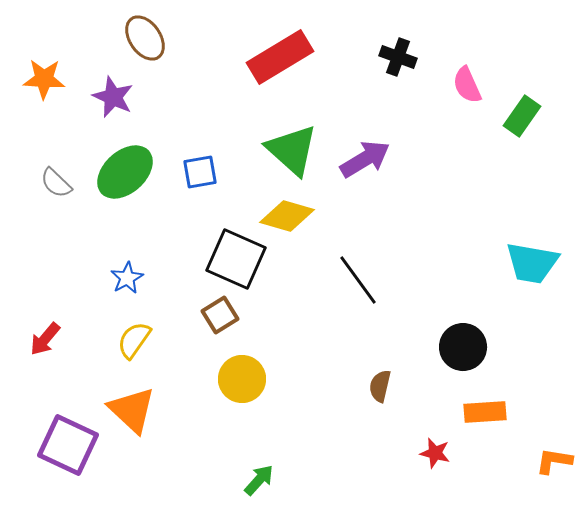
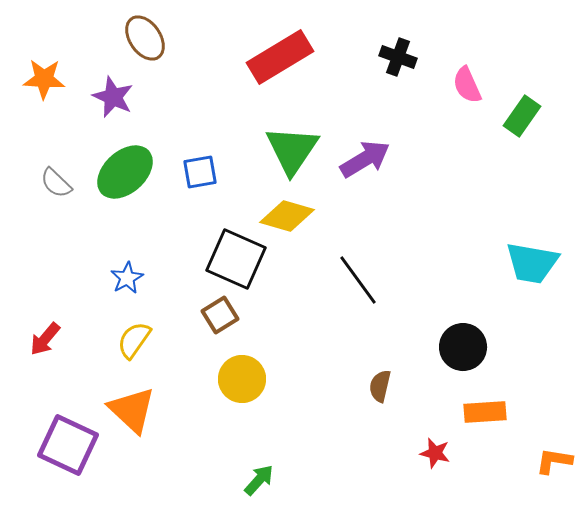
green triangle: rotated 22 degrees clockwise
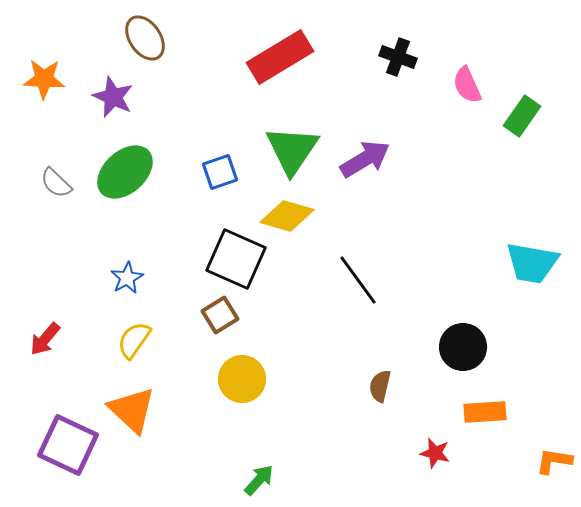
blue square: moved 20 px right; rotated 9 degrees counterclockwise
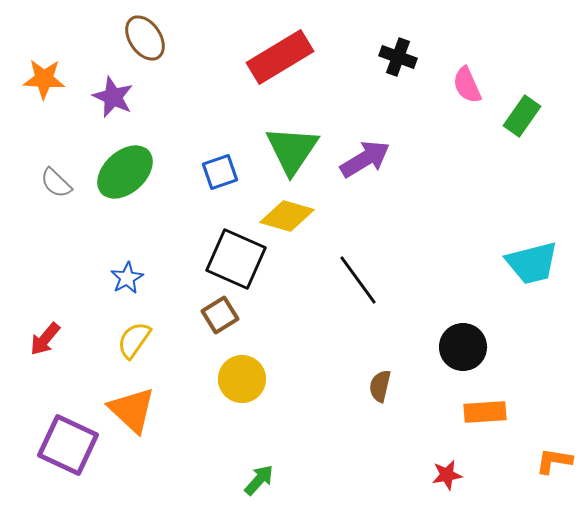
cyan trapezoid: rotated 24 degrees counterclockwise
red star: moved 12 px right, 22 px down; rotated 24 degrees counterclockwise
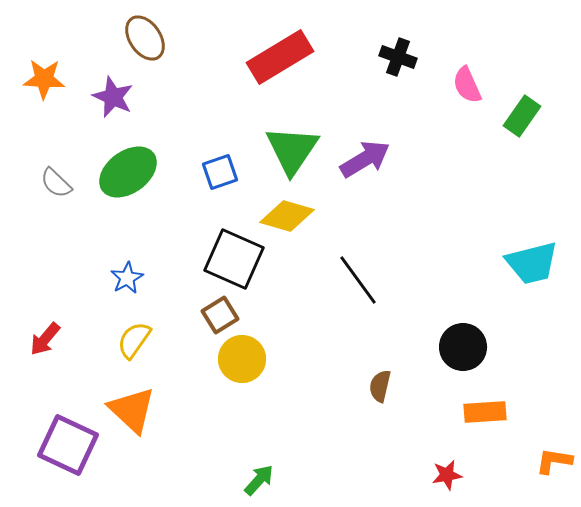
green ellipse: moved 3 px right; rotated 6 degrees clockwise
black square: moved 2 px left
yellow circle: moved 20 px up
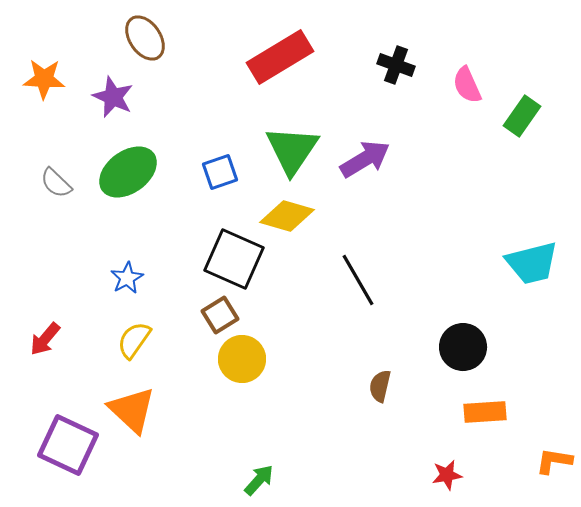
black cross: moved 2 px left, 8 px down
black line: rotated 6 degrees clockwise
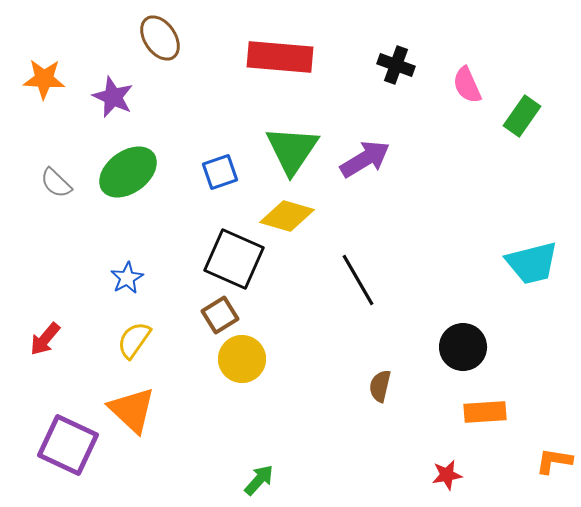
brown ellipse: moved 15 px right
red rectangle: rotated 36 degrees clockwise
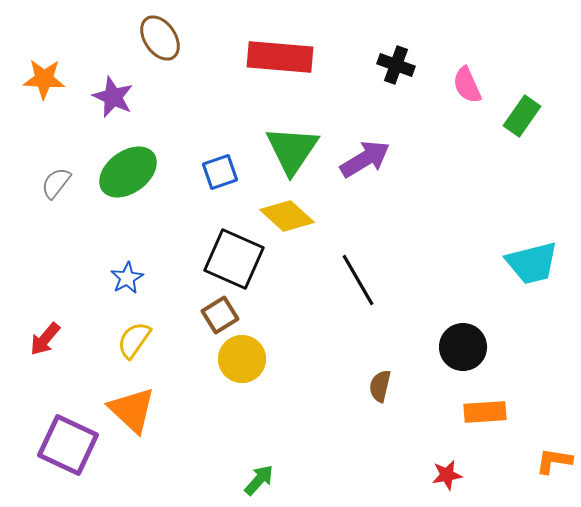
gray semicircle: rotated 84 degrees clockwise
yellow diamond: rotated 26 degrees clockwise
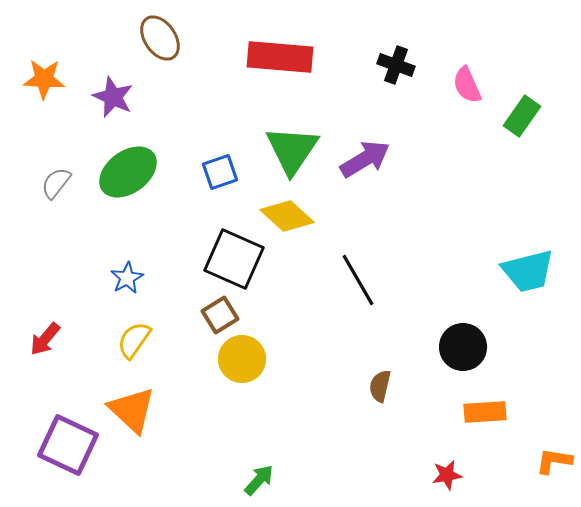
cyan trapezoid: moved 4 px left, 8 px down
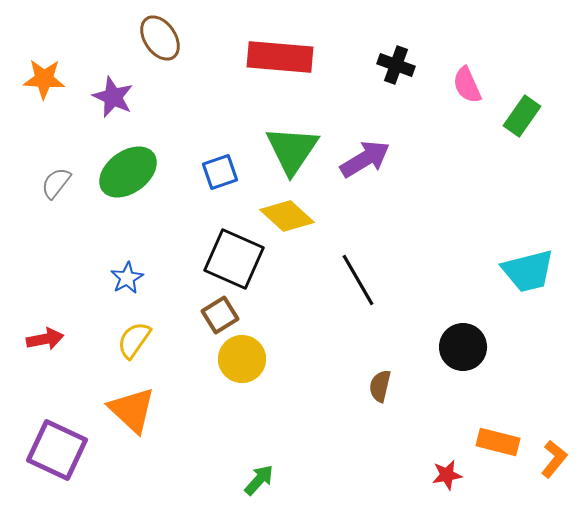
red arrow: rotated 141 degrees counterclockwise
orange rectangle: moved 13 px right, 30 px down; rotated 18 degrees clockwise
purple square: moved 11 px left, 5 px down
orange L-shape: moved 2 px up; rotated 120 degrees clockwise
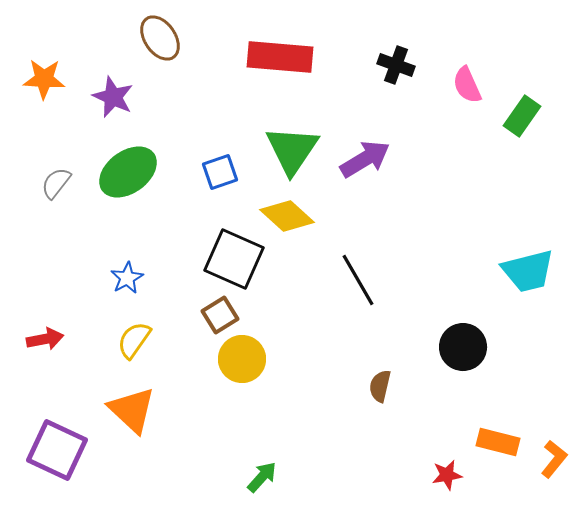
green arrow: moved 3 px right, 3 px up
